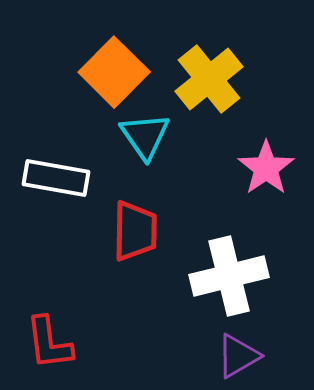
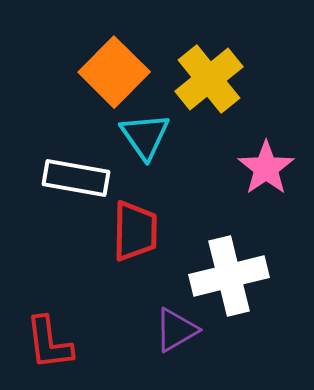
white rectangle: moved 20 px right
purple triangle: moved 62 px left, 26 px up
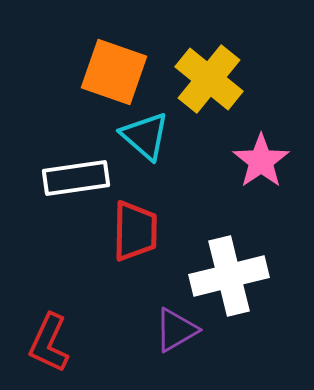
orange square: rotated 26 degrees counterclockwise
yellow cross: rotated 12 degrees counterclockwise
cyan triangle: rotated 14 degrees counterclockwise
pink star: moved 5 px left, 7 px up
white rectangle: rotated 18 degrees counterclockwise
red L-shape: rotated 32 degrees clockwise
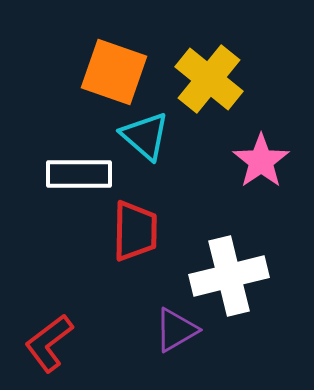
white rectangle: moved 3 px right, 4 px up; rotated 8 degrees clockwise
red L-shape: rotated 28 degrees clockwise
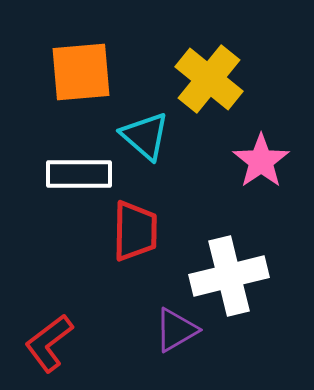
orange square: moved 33 px left; rotated 24 degrees counterclockwise
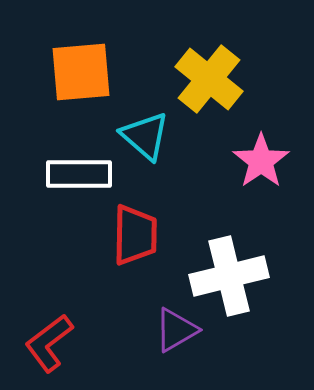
red trapezoid: moved 4 px down
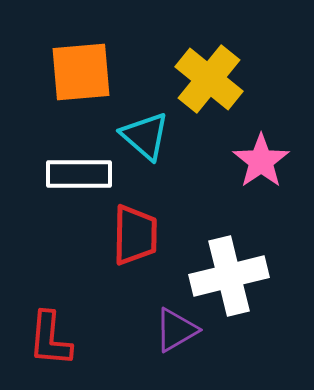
red L-shape: moved 1 px right, 4 px up; rotated 48 degrees counterclockwise
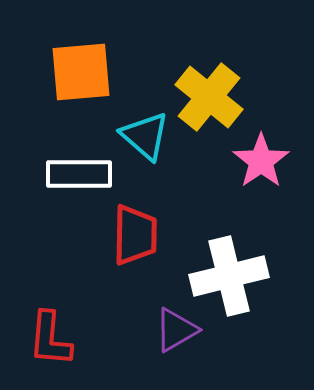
yellow cross: moved 18 px down
